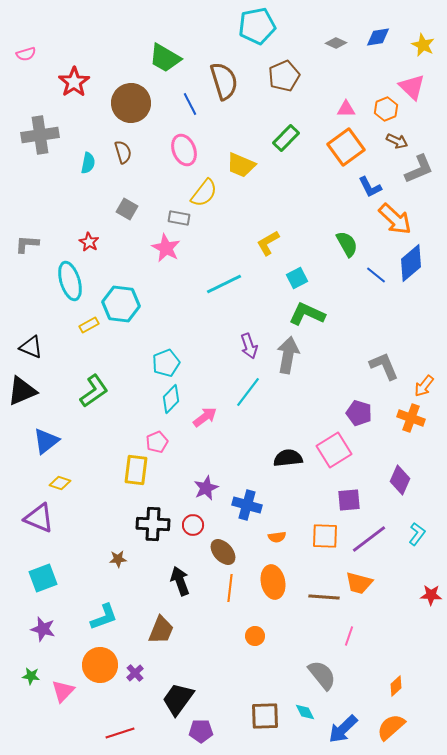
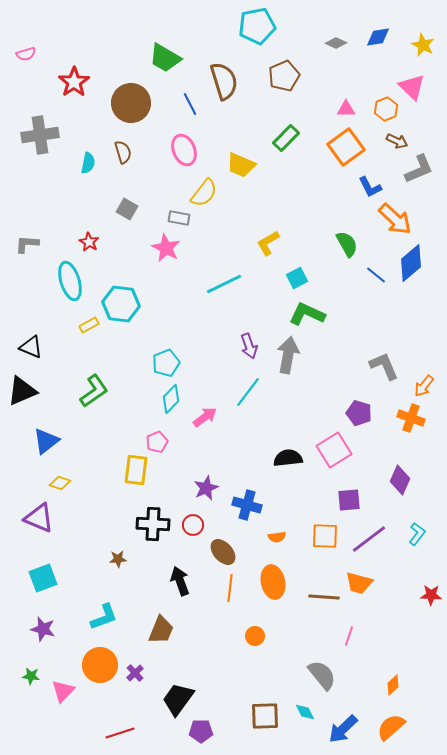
orange diamond at (396, 686): moved 3 px left, 1 px up
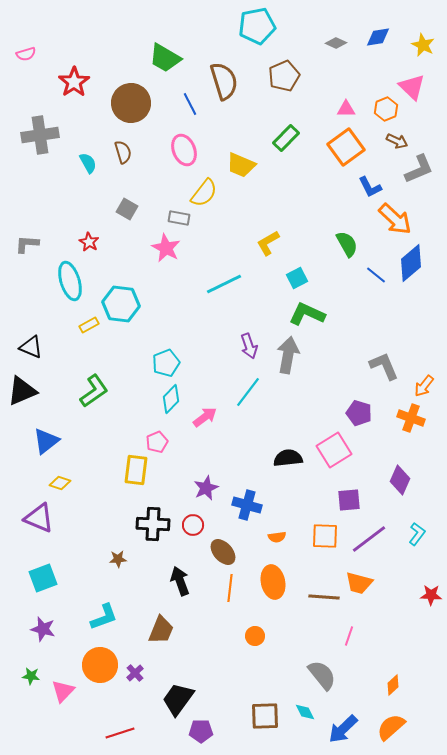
cyan semicircle at (88, 163): rotated 40 degrees counterclockwise
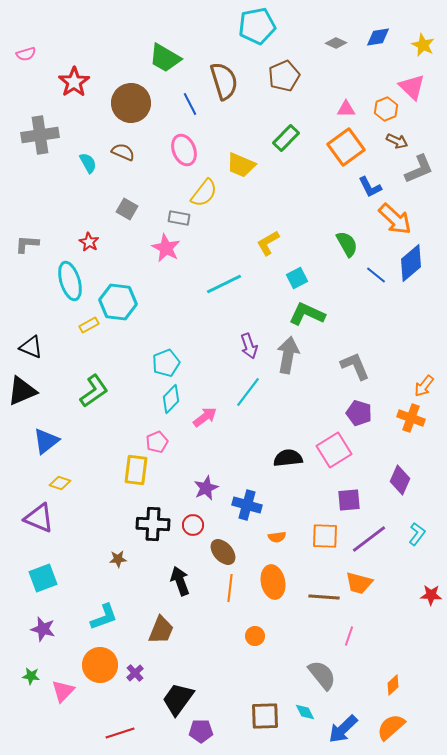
brown semicircle at (123, 152): rotated 50 degrees counterclockwise
cyan hexagon at (121, 304): moved 3 px left, 2 px up
gray L-shape at (384, 366): moved 29 px left
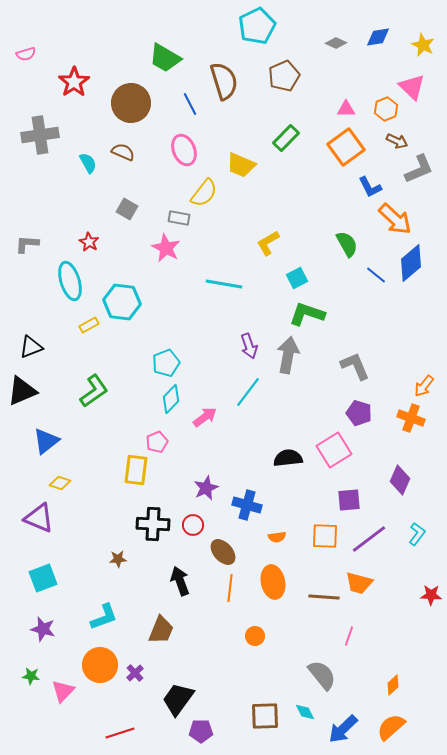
cyan pentagon at (257, 26): rotated 15 degrees counterclockwise
cyan line at (224, 284): rotated 36 degrees clockwise
cyan hexagon at (118, 302): moved 4 px right
green L-shape at (307, 314): rotated 6 degrees counterclockwise
black triangle at (31, 347): rotated 45 degrees counterclockwise
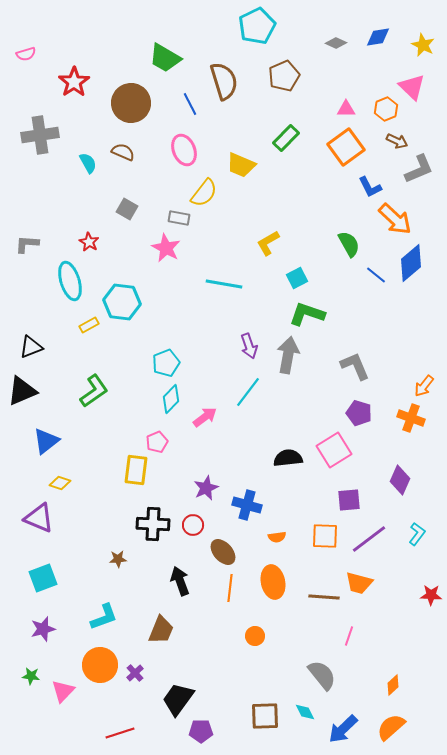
green semicircle at (347, 244): moved 2 px right
purple star at (43, 629): rotated 30 degrees counterclockwise
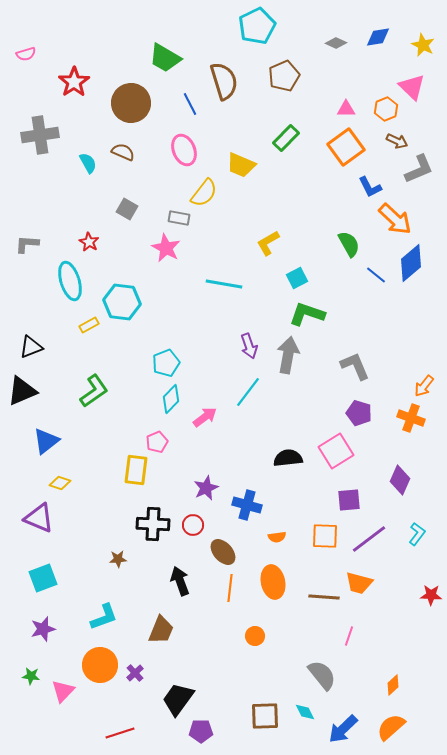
pink square at (334, 450): moved 2 px right, 1 px down
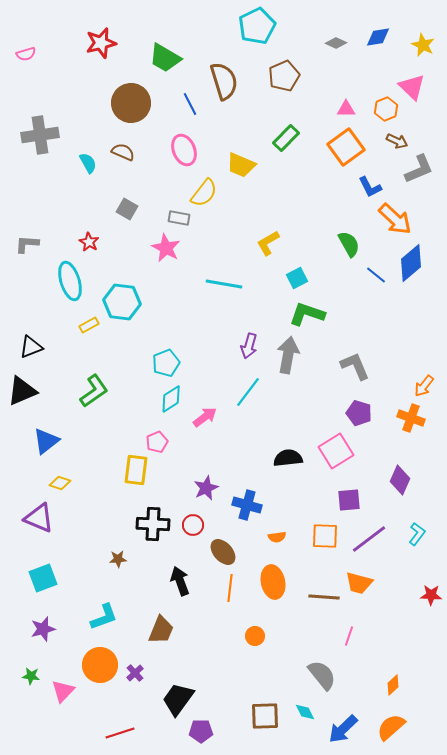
red star at (74, 82): moved 27 px right, 39 px up; rotated 20 degrees clockwise
purple arrow at (249, 346): rotated 35 degrees clockwise
cyan diamond at (171, 399): rotated 12 degrees clockwise
